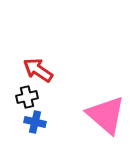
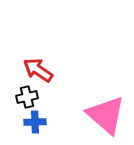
blue cross: rotated 15 degrees counterclockwise
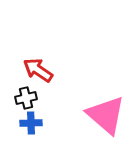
black cross: moved 1 px left, 1 px down
blue cross: moved 4 px left, 1 px down
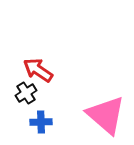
black cross: moved 5 px up; rotated 20 degrees counterclockwise
blue cross: moved 10 px right, 1 px up
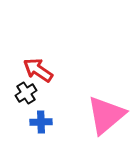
pink triangle: rotated 39 degrees clockwise
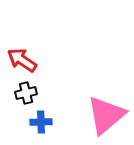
red arrow: moved 16 px left, 10 px up
black cross: rotated 20 degrees clockwise
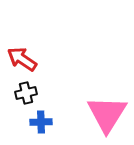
red arrow: moved 1 px up
pink triangle: moved 1 px right, 1 px up; rotated 18 degrees counterclockwise
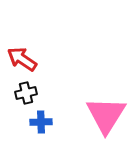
pink triangle: moved 1 px left, 1 px down
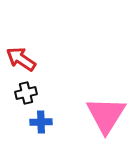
red arrow: moved 1 px left
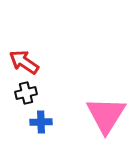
red arrow: moved 3 px right, 3 px down
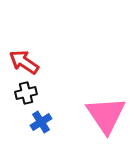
pink triangle: rotated 6 degrees counterclockwise
blue cross: rotated 30 degrees counterclockwise
